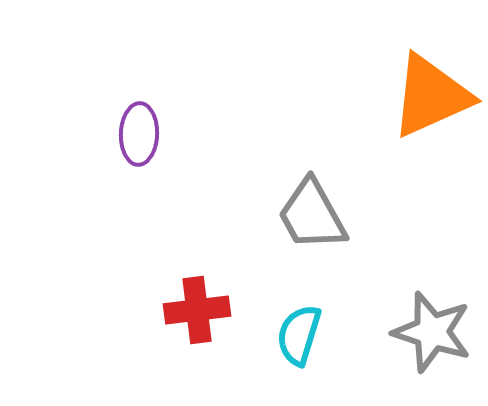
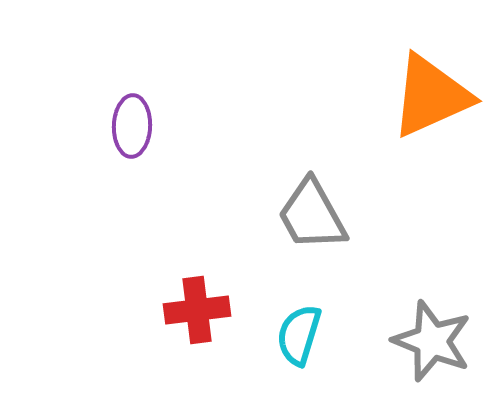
purple ellipse: moved 7 px left, 8 px up
gray star: moved 9 px down; rotated 4 degrees clockwise
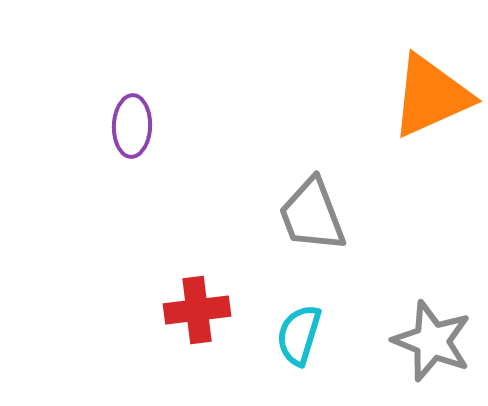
gray trapezoid: rotated 8 degrees clockwise
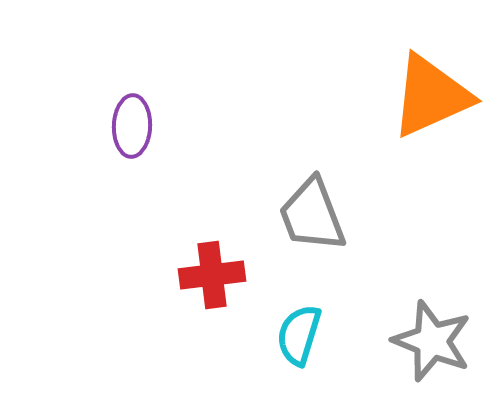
red cross: moved 15 px right, 35 px up
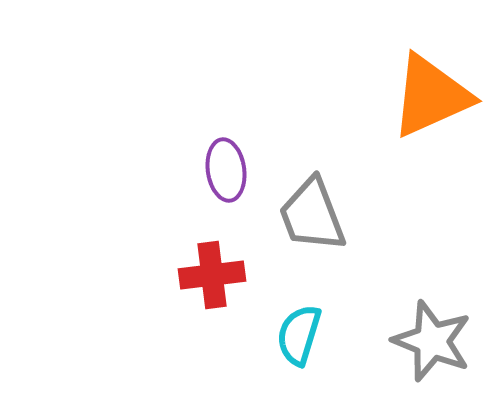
purple ellipse: moved 94 px right, 44 px down; rotated 10 degrees counterclockwise
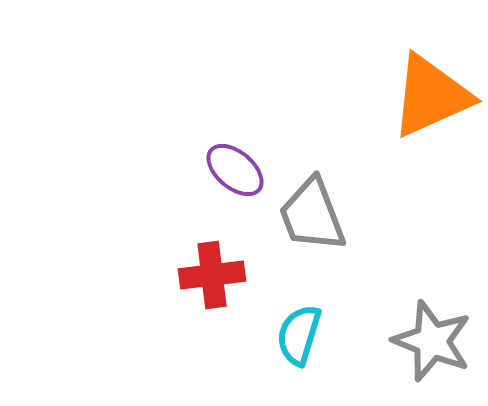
purple ellipse: moved 9 px right; rotated 42 degrees counterclockwise
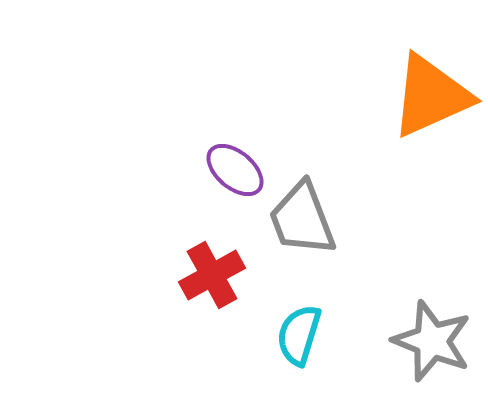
gray trapezoid: moved 10 px left, 4 px down
red cross: rotated 22 degrees counterclockwise
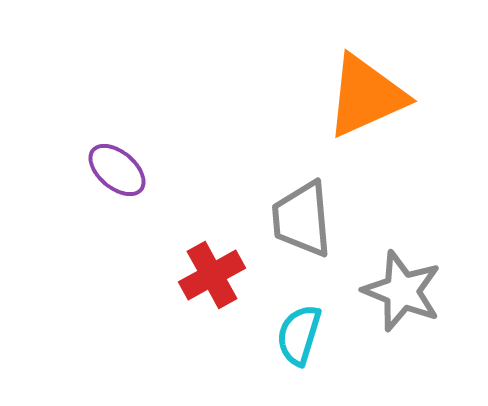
orange triangle: moved 65 px left
purple ellipse: moved 118 px left
gray trapezoid: rotated 16 degrees clockwise
gray star: moved 30 px left, 50 px up
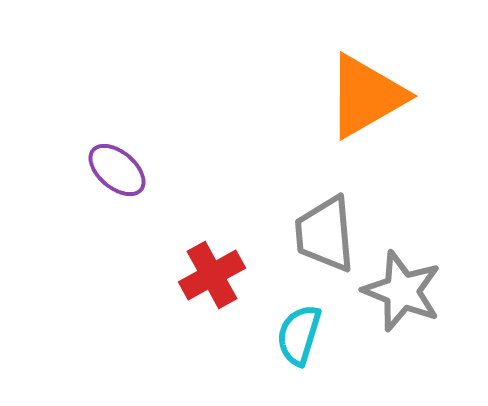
orange triangle: rotated 6 degrees counterclockwise
gray trapezoid: moved 23 px right, 15 px down
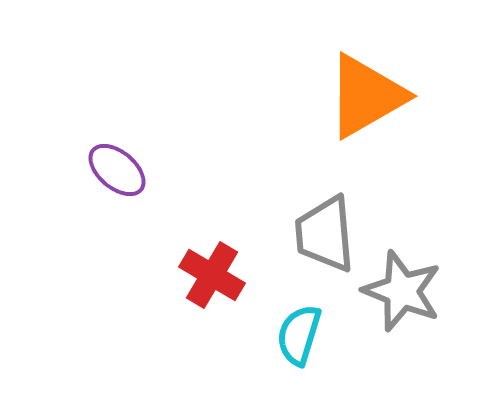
red cross: rotated 30 degrees counterclockwise
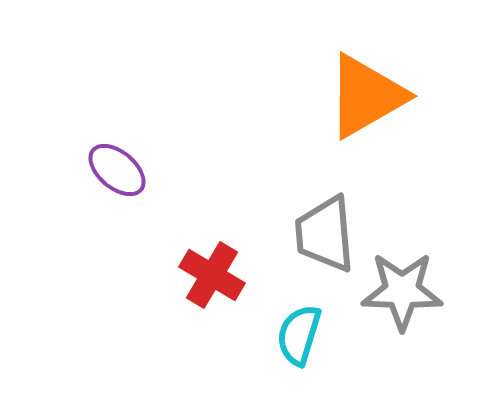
gray star: rotated 20 degrees counterclockwise
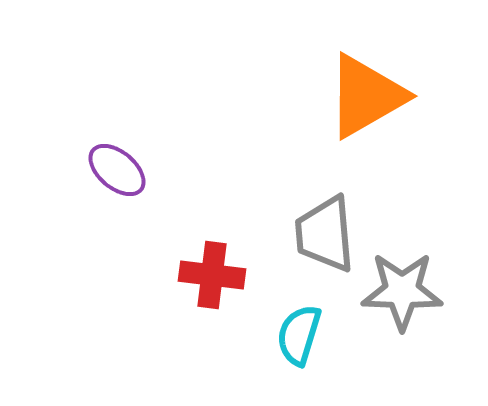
red cross: rotated 24 degrees counterclockwise
